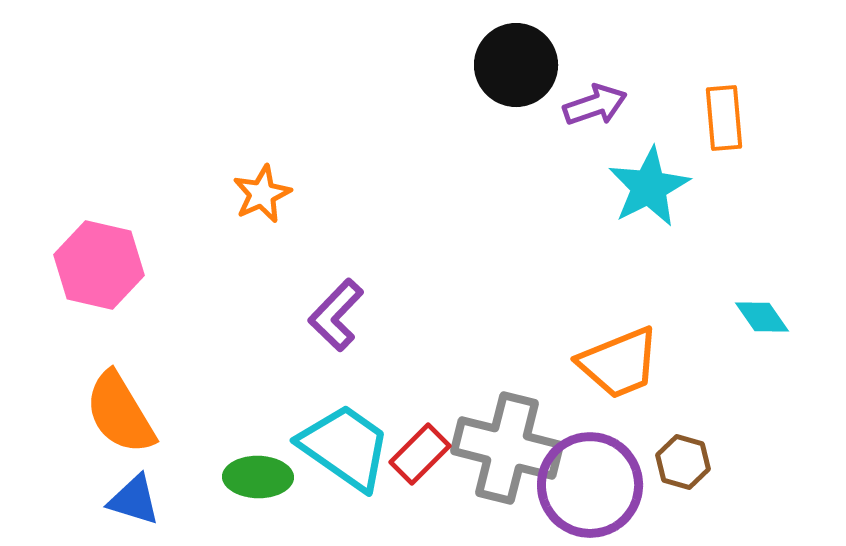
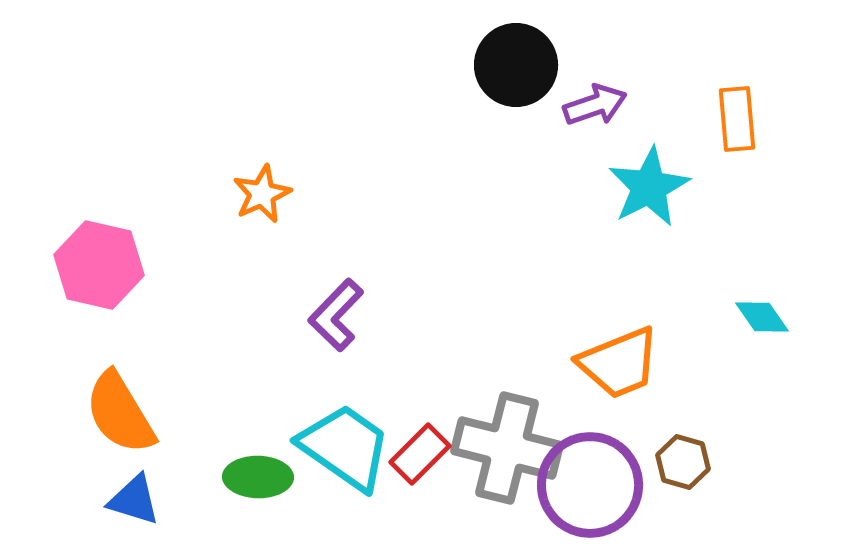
orange rectangle: moved 13 px right, 1 px down
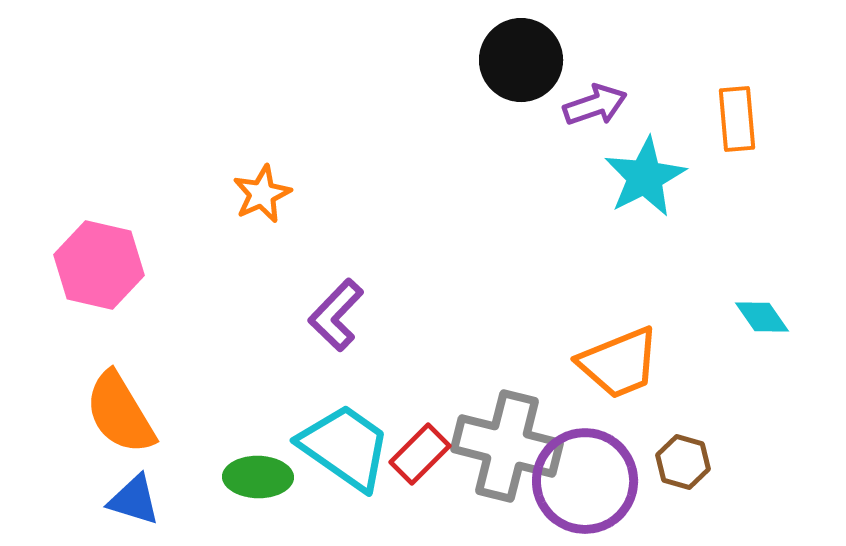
black circle: moved 5 px right, 5 px up
cyan star: moved 4 px left, 10 px up
gray cross: moved 2 px up
purple circle: moved 5 px left, 4 px up
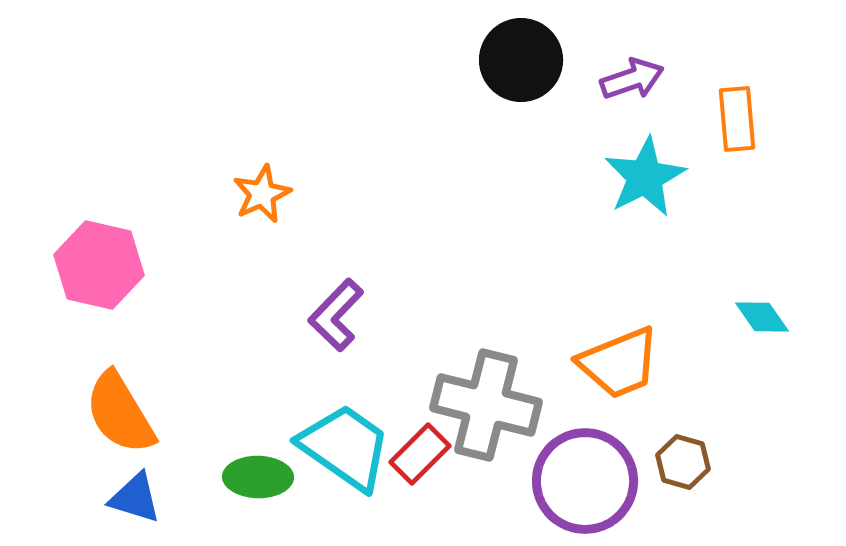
purple arrow: moved 37 px right, 26 px up
gray cross: moved 21 px left, 41 px up
blue triangle: moved 1 px right, 2 px up
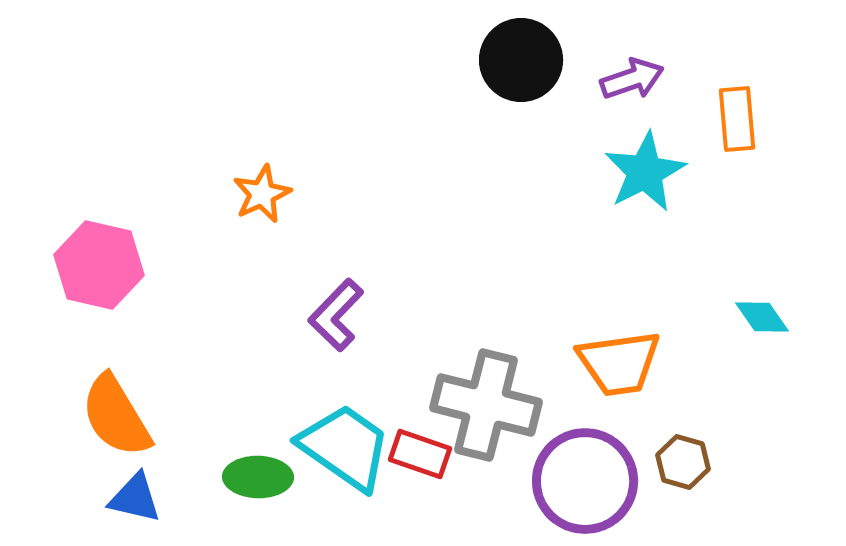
cyan star: moved 5 px up
orange trapezoid: rotated 14 degrees clockwise
orange semicircle: moved 4 px left, 3 px down
red rectangle: rotated 64 degrees clockwise
blue triangle: rotated 4 degrees counterclockwise
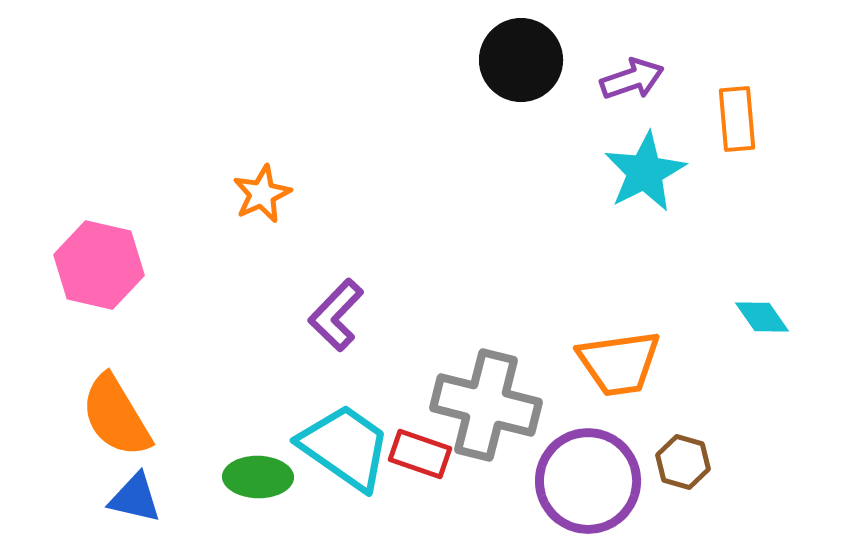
purple circle: moved 3 px right
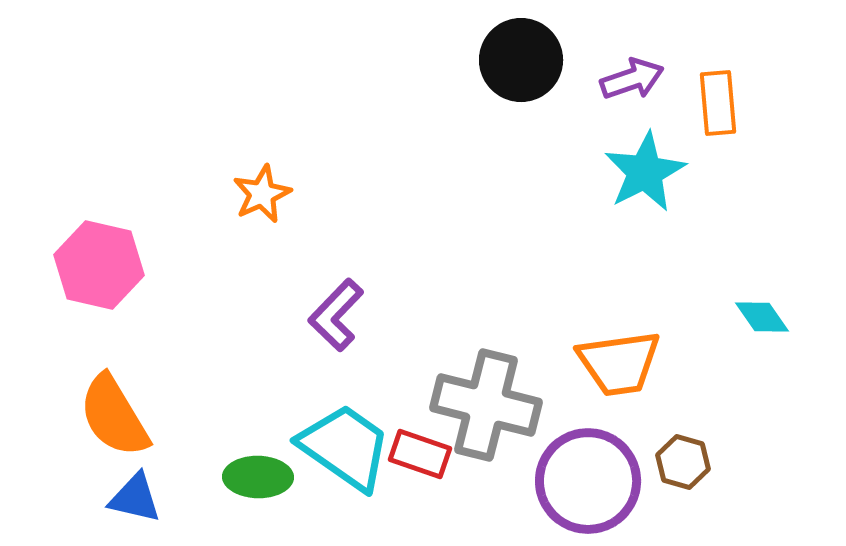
orange rectangle: moved 19 px left, 16 px up
orange semicircle: moved 2 px left
